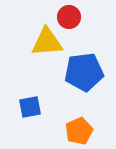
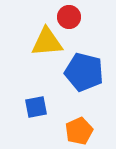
blue pentagon: rotated 21 degrees clockwise
blue square: moved 6 px right
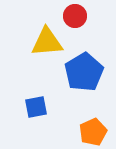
red circle: moved 6 px right, 1 px up
blue pentagon: rotated 27 degrees clockwise
orange pentagon: moved 14 px right, 1 px down
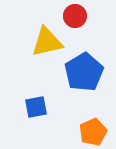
yellow triangle: rotated 8 degrees counterclockwise
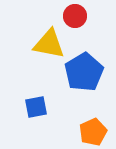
yellow triangle: moved 2 px right, 2 px down; rotated 24 degrees clockwise
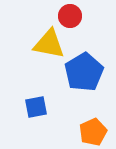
red circle: moved 5 px left
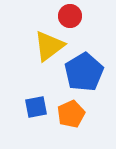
yellow triangle: moved 2 px down; rotated 48 degrees counterclockwise
orange pentagon: moved 22 px left, 18 px up
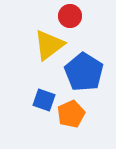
yellow triangle: moved 1 px up
blue pentagon: rotated 9 degrees counterclockwise
blue square: moved 8 px right, 7 px up; rotated 30 degrees clockwise
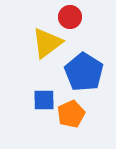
red circle: moved 1 px down
yellow triangle: moved 2 px left, 2 px up
blue square: rotated 20 degrees counterclockwise
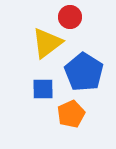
blue square: moved 1 px left, 11 px up
